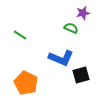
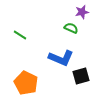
purple star: moved 1 px left, 1 px up
black square: moved 1 px down
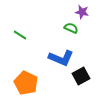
purple star: rotated 24 degrees clockwise
black square: rotated 12 degrees counterclockwise
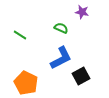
green semicircle: moved 10 px left
blue L-shape: rotated 50 degrees counterclockwise
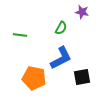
green semicircle: rotated 96 degrees clockwise
green line: rotated 24 degrees counterclockwise
black square: moved 1 px right, 1 px down; rotated 18 degrees clockwise
orange pentagon: moved 8 px right, 5 px up; rotated 15 degrees counterclockwise
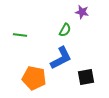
green semicircle: moved 4 px right, 2 px down
black square: moved 4 px right
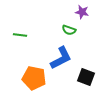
green semicircle: moved 4 px right; rotated 80 degrees clockwise
black square: rotated 30 degrees clockwise
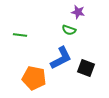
purple star: moved 4 px left
black square: moved 9 px up
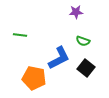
purple star: moved 2 px left; rotated 16 degrees counterclockwise
green semicircle: moved 14 px right, 11 px down
blue L-shape: moved 2 px left
black square: rotated 18 degrees clockwise
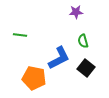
green semicircle: rotated 56 degrees clockwise
